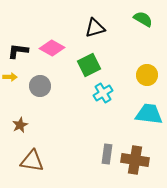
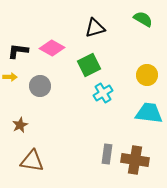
cyan trapezoid: moved 1 px up
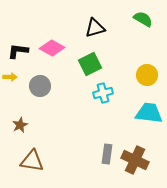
green square: moved 1 px right, 1 px up
cyan cross: rotated 18 degrees clockwise
brown cross: rotated 16 degrees clockwise
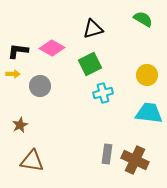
black triangle: moved 2 px left, 1 px down
yellow arrow: moved 3 px right, 3 px up
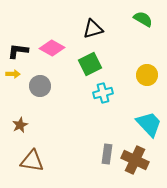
cyan trapezoid: moved 11 px down; rotated 40 degrees clockwise
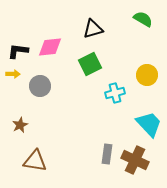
pink diamond: moved 2 px left, 1 px up; rotated 35 degrees counterclockwise
cyan cross: moved 12 px right
brown triangle: moved 3 px right
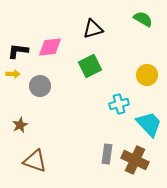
green square: moved 2 px down
cyan cross: moved 4 px right, 11 px down
brown triangle: rotated 10 degrees clockwise
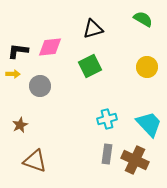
yellow circle: moved 8 px up
cyan cross: moved 12 px left, 15 px down
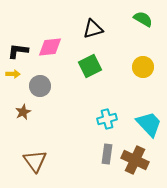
yellow circle: moved 4 px left
brown star: moved 3 px right, 13 px up
brown triangle: rotated 35 degrees clockwise
